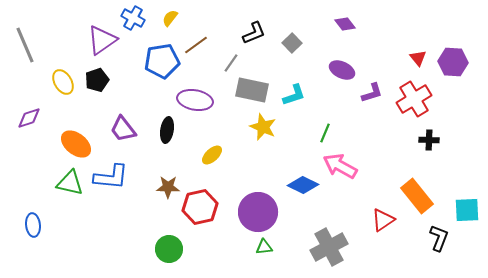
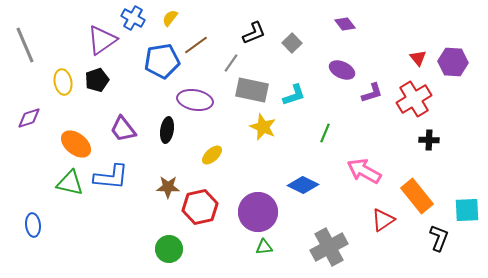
yellow ellipse at (63, 82): rotated 20 degrees clockwise
pink arrow at (340, 166): moved 24 px right, 5 px down
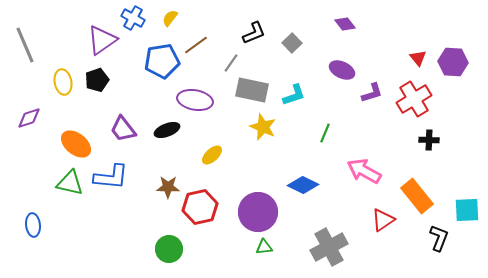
black ellipse at (167, 130): rotated 60 degrees clockwise
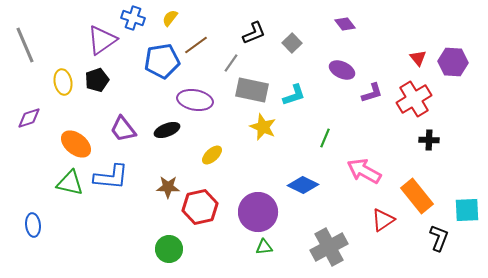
blue cross at (133, 18): rotated 10 degrees counterclockwise
green line at (325, 133): moved 5 px down
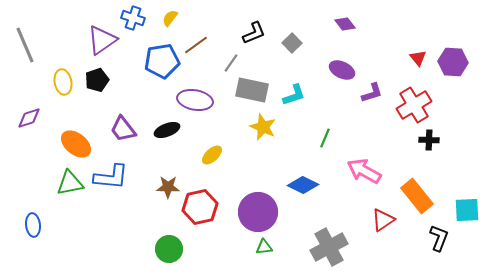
red cross at (414, 99): moved 6 px down
green triangle at (70, 183): rotated 24 degrees counterclockwise
